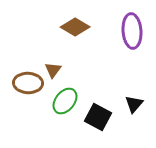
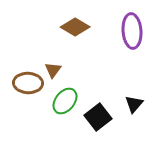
black square: rotated 24 degrees clockwise
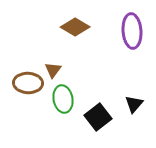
green ellipse: moved 2 px left, 2 px up; rotated 48 degrees counterclockwise
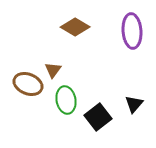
brown ellipse: moved 1 px down; rotated 20 degrees clockwise
green ellipse: moved 3 px right, 1 px down
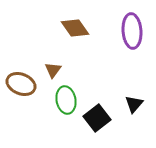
brown diamond: moved 1 px down; rotated 24 degrees clockwise
brown ellipse: moved 7 px left
black square: moved 1 px left, 1 px down
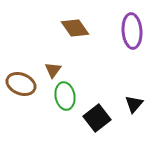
green ellipse: moved 1 px left, 4 px up
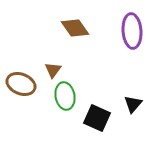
black triangle: moved 1 px left
black square: rotated 28 degrees counterclockwise
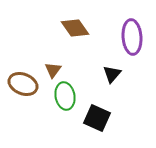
purple ellipse: moved 6 px down
brown ellipse: moved 2 px right
black triangle: moved 21 px left, 30 px up
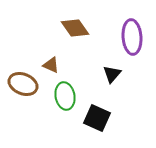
brown triangle: moved 2 px left, 5 px up; rotated 42 degrees counterclockwise
